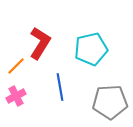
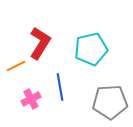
orange line: rotated 18 degrees clockwise
pink cross: moved 15 px right, 3 px down
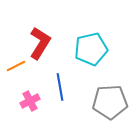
pink cross: moved 1 px left, 2 px down
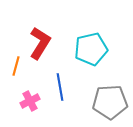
orange line: rotated 48 degrees counterclockwise
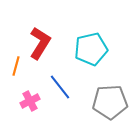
blue line: rotated 28 degrees counterclockwise
